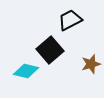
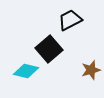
black square: moved 1 px left, 1 px up
brown star: moved 6 px down
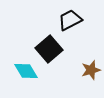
cyan diamond: rotated 45 degrees clockwise
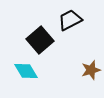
black square: moved 9 px left, 9 px up
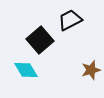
cyan diamond: moved 1 px up
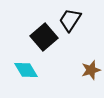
black trapezoid: rotated 30 degrees counterclockwise
black square: moved 4 px right, 3 px up
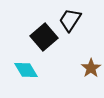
brown star: moved 2 px up; rotated 18 degrees counterclockwise
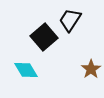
brown star: moved 1 px down
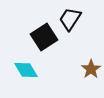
black trapezoid: moved 1 px up
black square: rotated 8 degrees clockwise
